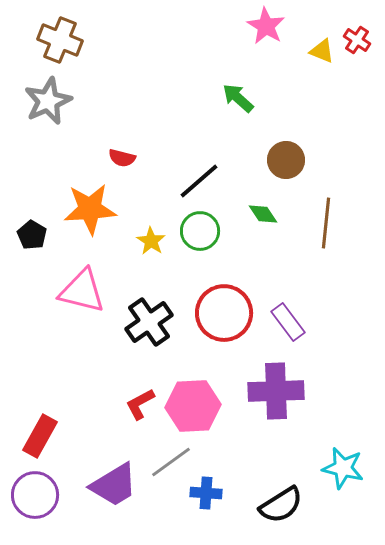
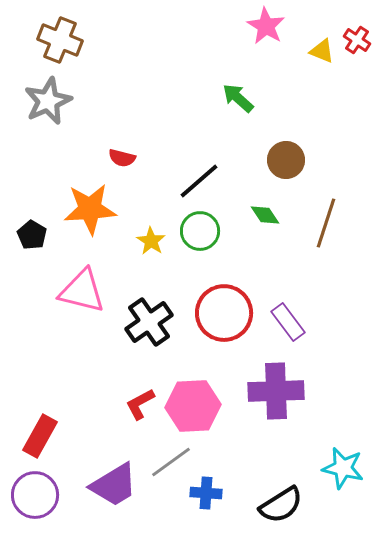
green diamond: moved 2 px right, 1 px down
brown line: rotated 12 degrees clockwise
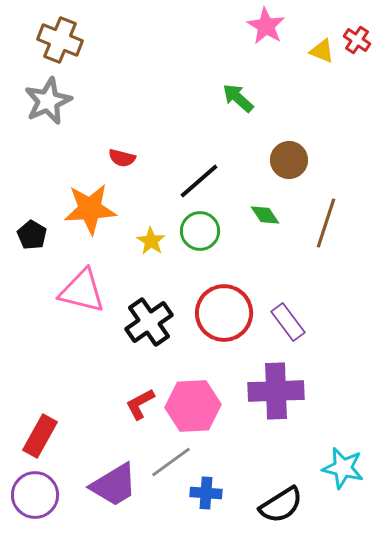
brown circle: moved 3 px right
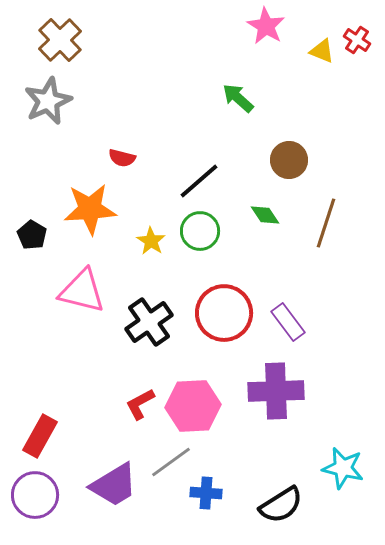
brown cross: rotated 24 degrees clockwise
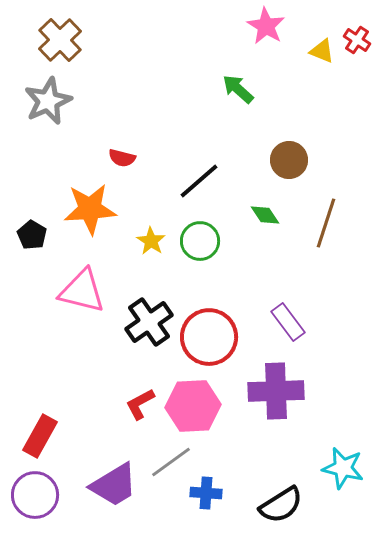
green arrow: moved 9 px up
green circle: moved 10 px down
red circle: moved 15 px left, 24 px down
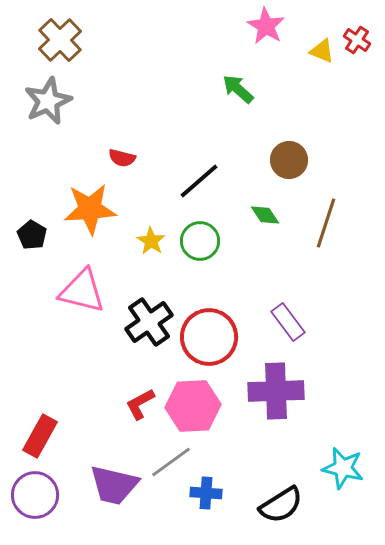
purple trapezoid: rotated 44 degrees clockwise
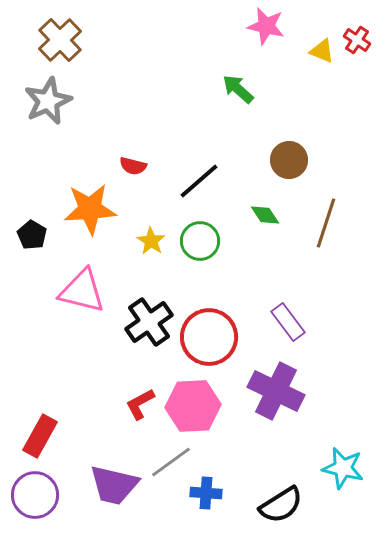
pink star: rotated 18 degrees counterclockwise
red semicircle: moved 11 px right, 8 px down
purple cross: rotated 28 degrees clockwise
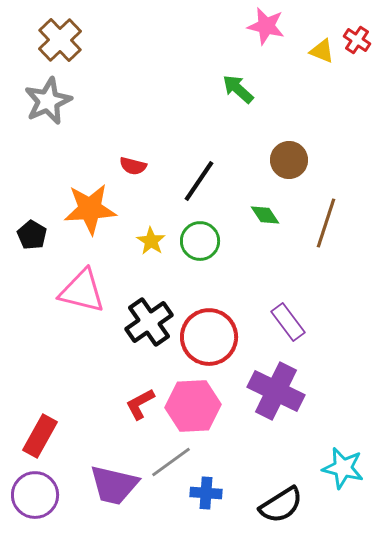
black line: rotated 15 degrees counterclockwise
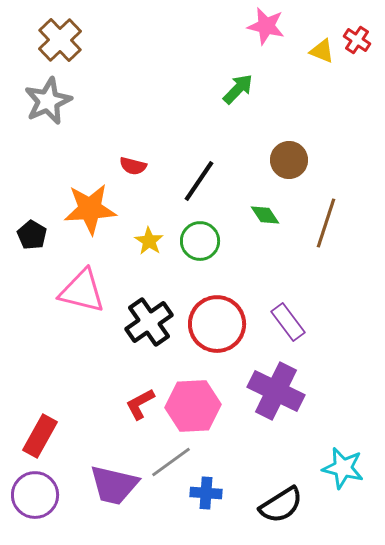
green arrow: rotated 92 degrees clockwise
yellow star: moved 2 px left
red circle: moved 8 px right, 13 px up
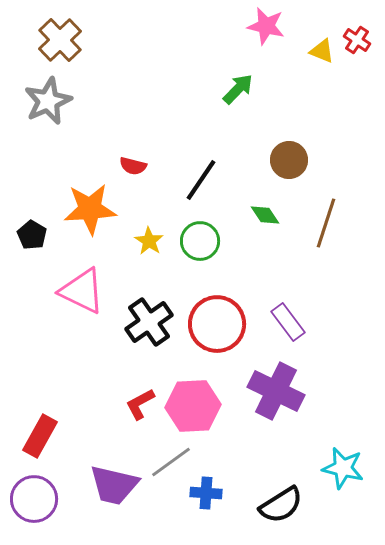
black line: moved 2 px right, 1 px up
pink triangle: rotated 12 degrees clockwise
purple circle: moved 1 px left, 4 px down
